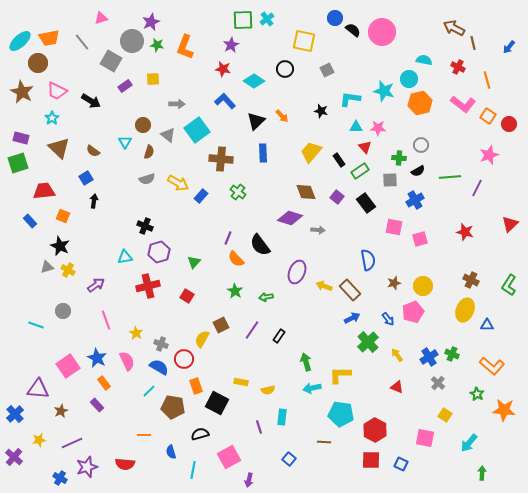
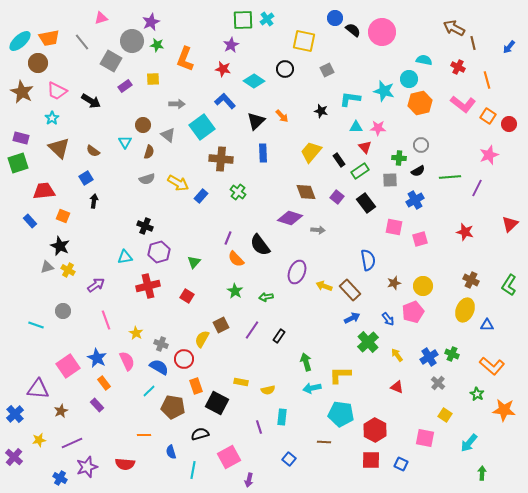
orange L-shape at (185, 47): moved 12 px down
cyan square at (197, 130): moved 5 px right, 3 px up
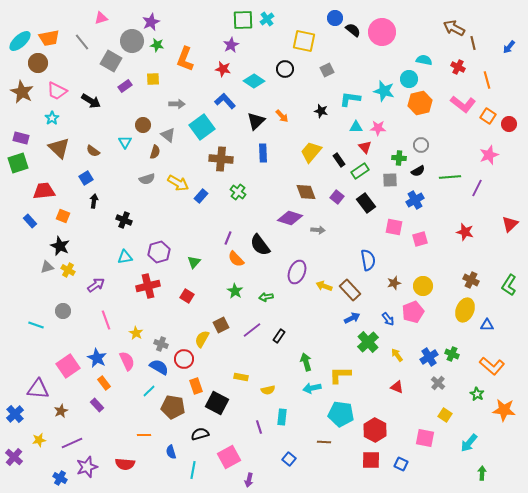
brown semicircle at (149, 152): moved 6 px right
black cross at (145, 226): moved 21 px left, 6 px up
purple line at (252, 330): rotated 18 degrees clockwise
yellow rectangle at (241, 382): moved 5 px up
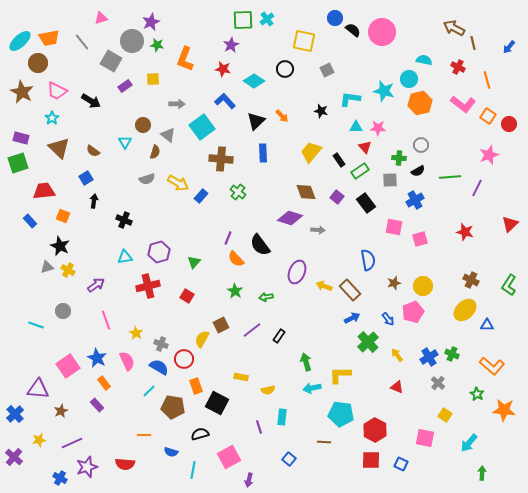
yellow ellipse at (465, 310): rotated 25 degrees clockwise
blue semicircle at (171, 452): rotated 56 degrees counterclockwise
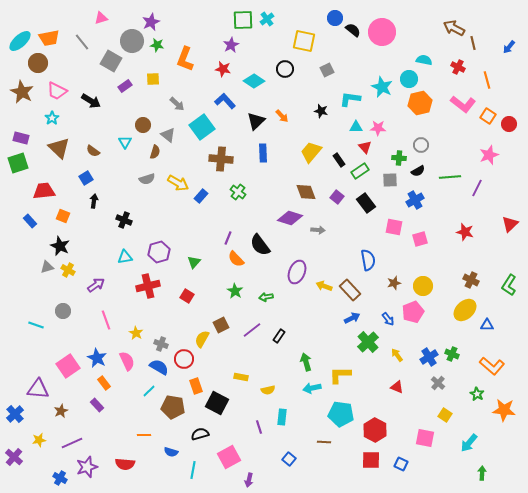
cyan star at (384, 91): moved 2 px left, 4 px up; rotated 10 degrees clockwise
gray arrow at (177, 104): rotated 42 degrees clockwise
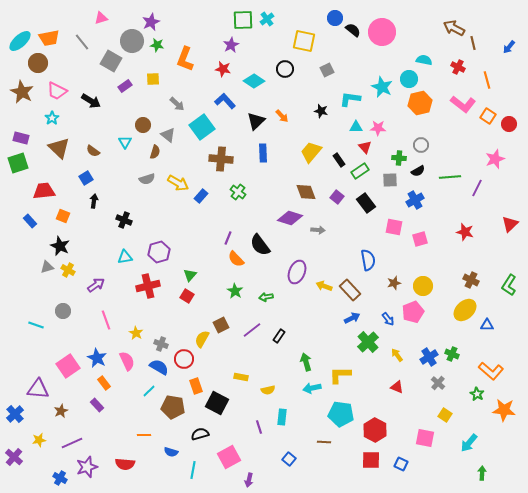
pink star at (489, 155): moved 6 px right, 4 px down
green triangle at (194, 262): moved 4 px left, 13 px down
orange L-shape at (492, 366): moved 1 px left, 5 px down
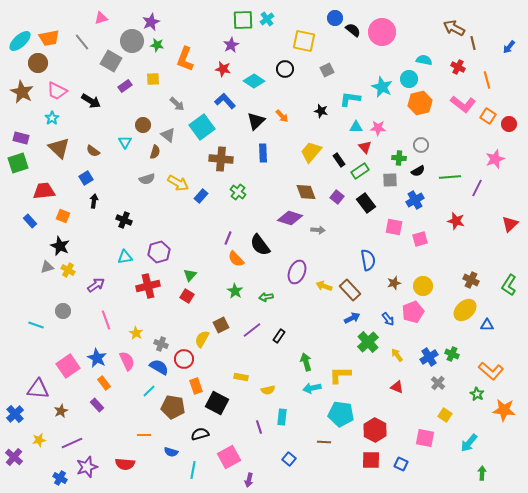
red star at (465, 232): moved 9 px left, 11 px up
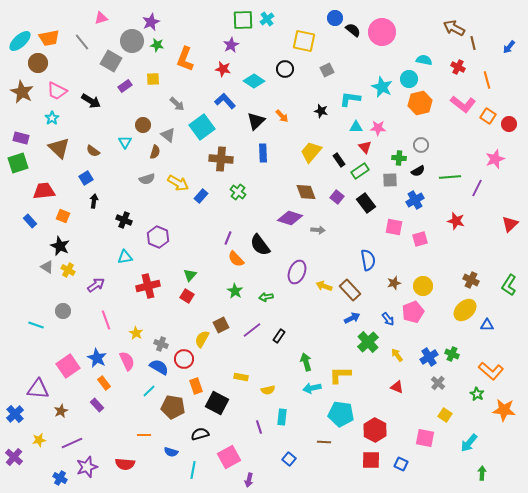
purple hexagon at (159, 252): moved 1 px left, 15 px up; rotated 20 degrees counterclockwise
gray triangle at (47, 267): rotated 48 degrees clockwise
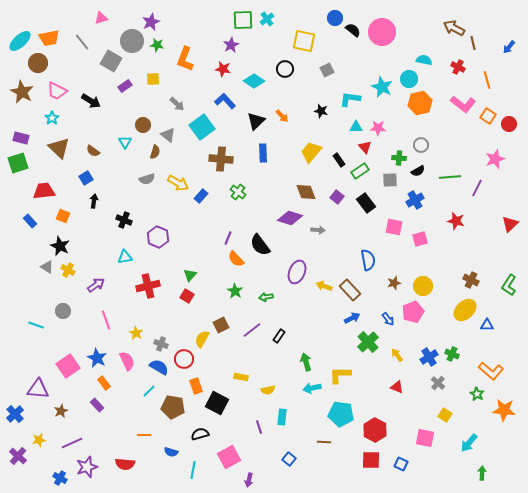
purple cross at (14, 457): moved 4 px right, 1 px up
